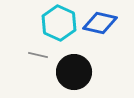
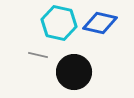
cyan hexagon: rotated 12 degrees counterclockwise
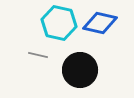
black circle: moved 6 px right, 2 px up
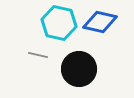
blue diamond: moved 1 px up
black circle: moved 1 px left, 1 px up
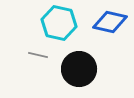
blue diamond: moved 10 px right
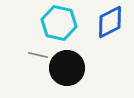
blue diamond: rotated 40 degrees counterclockwise
black circle: moved 12 px left, 1 px up
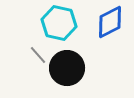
gray line: rotated 36 degrees clockwise
